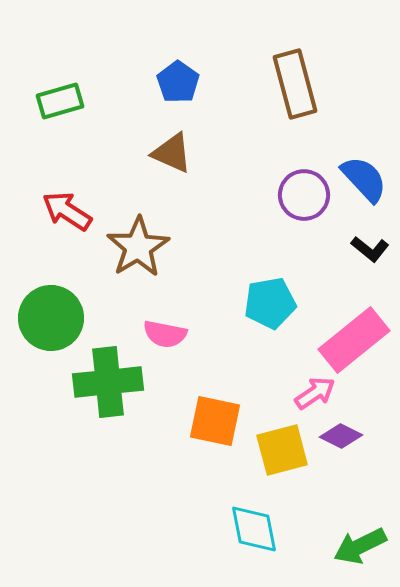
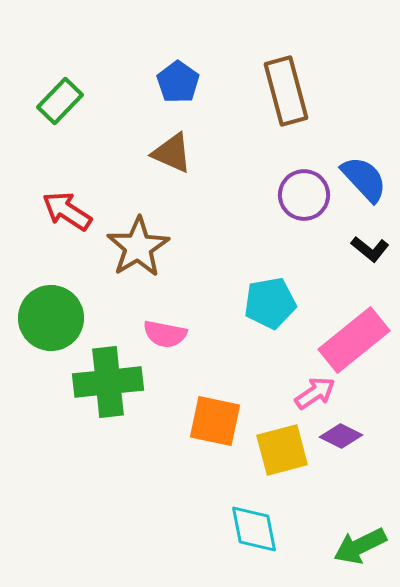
brown rectangle: moved 9 px left, 7 px down
green rectangle: rotated 30 degrees counterclockwise
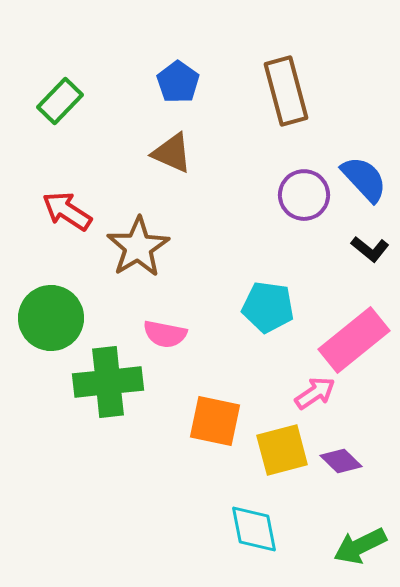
cyan pentagon: moved 2 px left, 4 px down; rotated 18 degrees clockwise
purple diamond: moved 25 px down; rotated 18 degrees clockwise
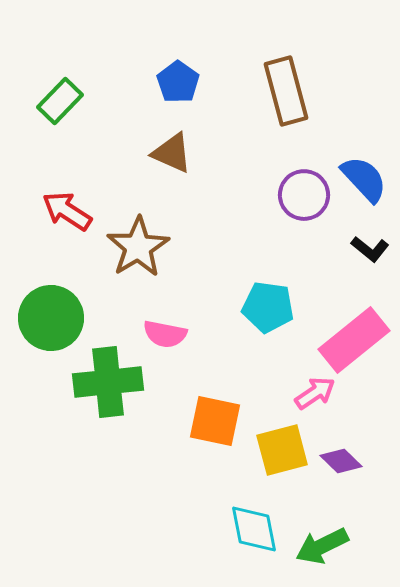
green arrow: moved 38 px left
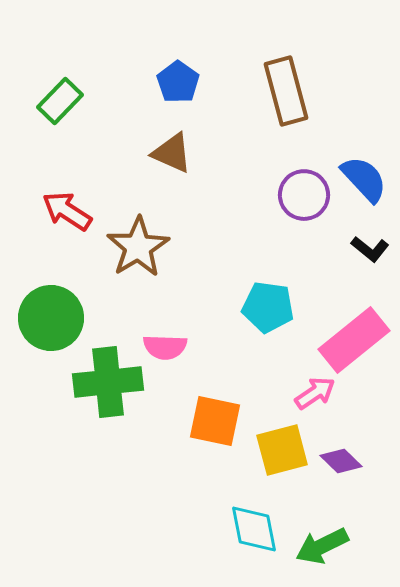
pink semicircle: moved 13 px down; rotated 9 degrees counterclockwise
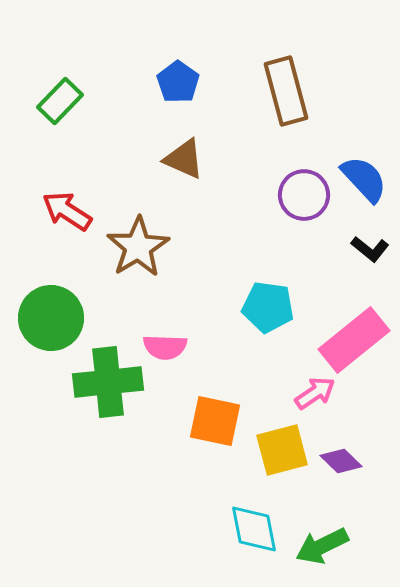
brown triangle: moved 12 px right, 6 px down
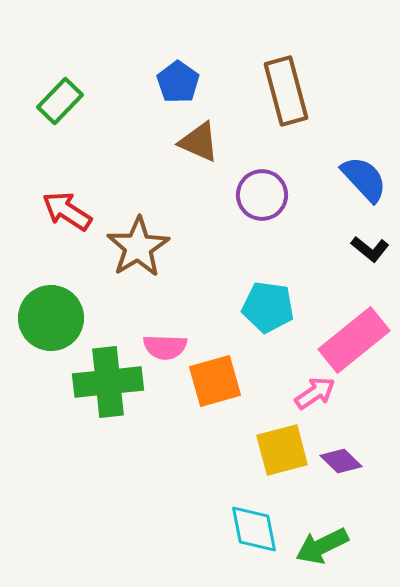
brown triangle: moved 15 px right, 17 px up
purple circle: moved 42 px left
orange square: moved 40 px up; rotated 28 degrees counterclockwise
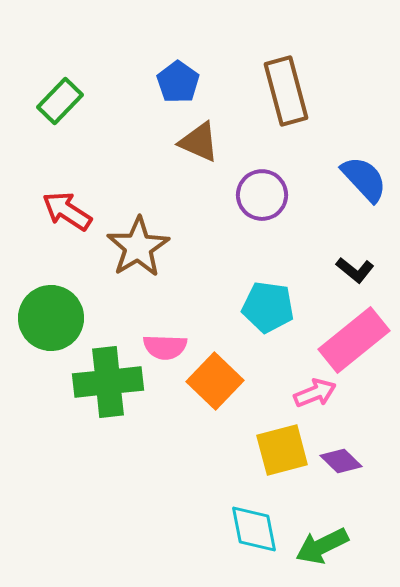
black L-shape: moved 15 px left, 21 px down
orange square: rotated 30 degrees counterclockwise
pink arrow: rotated 12 degrees clockwise
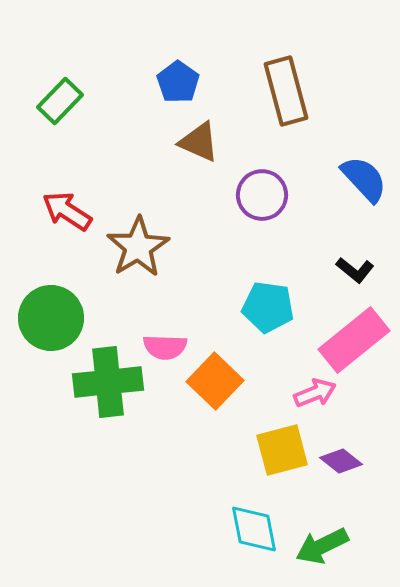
purple diamond: rotated 6 degrees counterclockwise
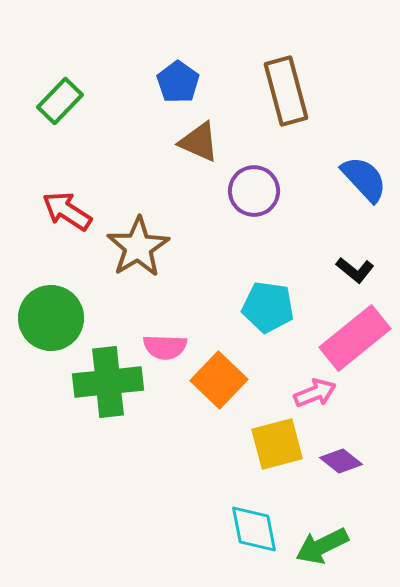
purple circle: moved 8 px left, 4 px up
pink rectangle: moved 1 px right, 2 px up
orange square: moved 4 px right, 1 px up
yellow square: moved 5 px left, 6 px up
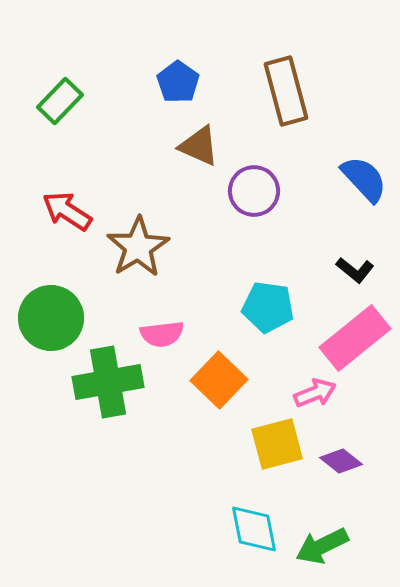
brown triangle: moved 4 px down
pink semicircle: moved 3 px left, 13 px up; rotated 9 degrees counterclockwise
green cross: rotated 4 degrees counterclockwise
